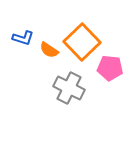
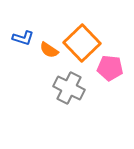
orange square: moved 1 px down
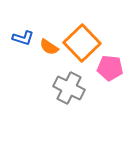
orange semicircle: moved 3 px up
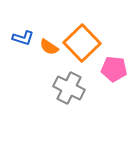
pink pentagon: moved 4 px right, 1 px down
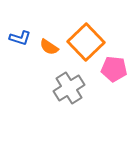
blue L-shape: moved 3 px left
orange square: moved 4 px right, 1 px up
gray cross: rotated 32 degrees clockwise
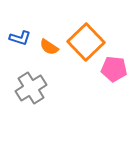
gray cross: moved 38 px left
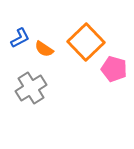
blue L-shape: rotated 45 degrees counterclockwise
orange semicircle: moved 5 px left, 2 px down
pink pentagon: rotated 10 degrees clockwise
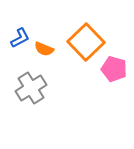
orange semicircle: rotated 12 degrees counterclockwise
